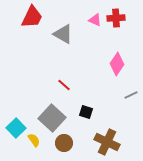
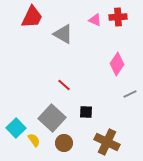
red cross: moved 2 px right, 1 px up
gray line: moved 1 px left, 1 px up
black square: rotated 16 degrees counterclockwise
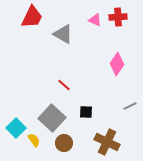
gray line: moved 12 px down
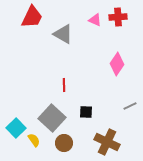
red line: rotated 48 degrees clockwise
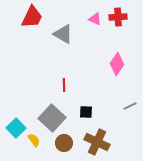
pink triangle: moved 1 px up
brown cross: moved 10 px left
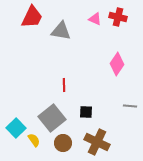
red cross: rotated 18 degrees clockwise
gray triangle: moved 2 px left, 3 px up; rotated 20 degrees counterclockwise
gray line: rotated 32 degrees clockwise
gray square: rotated 8 degrees clockwise
brown circle: moved 1 px left
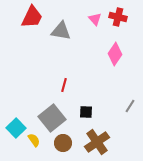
pink triangle: rotated 24 degrees clockwise
pink diamond: moved 2 px left, 10 px up
red line: rotated 16 degrees clockwise
gray line: rotated 64 degrees counterclockwise
brown cross: rotated 30 degrees clockwise
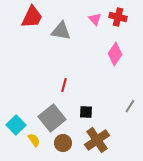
cyan square: moved 3 px up
brown cross: moved 2 px up
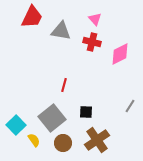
red cross: moved 26 px left, 25 px down
pink diamond: moved 5 px right; rotated 30 degrees clockwise
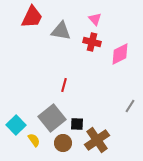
black square: moved 9 px left, 12 px down
